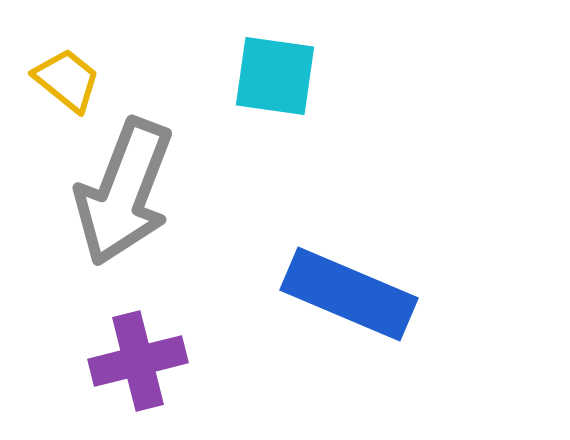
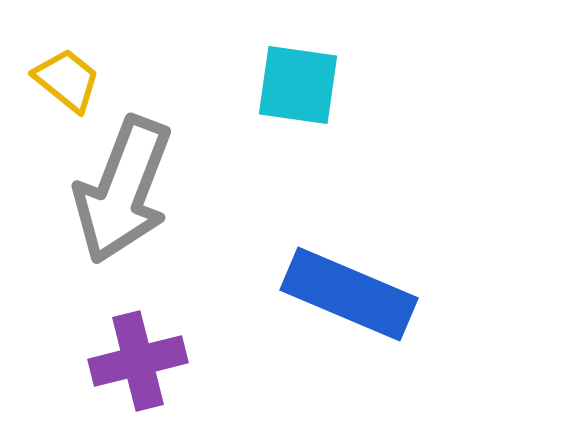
cyan square: moved 23 px right, 9 px down
gray arrow: moved 1 px left, 2 px up
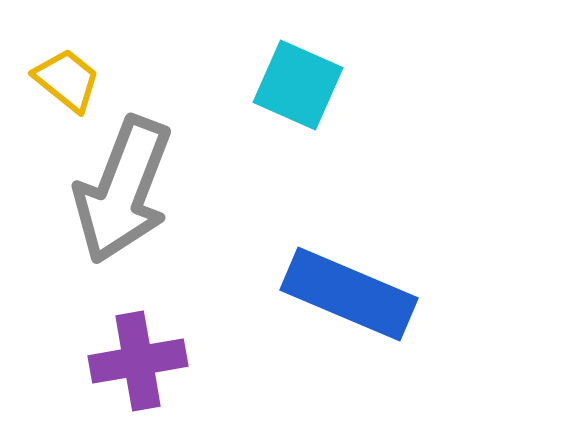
cyan square: rotated 16 degrees clockwise
purple cross: rotated 4 degrees clockwise
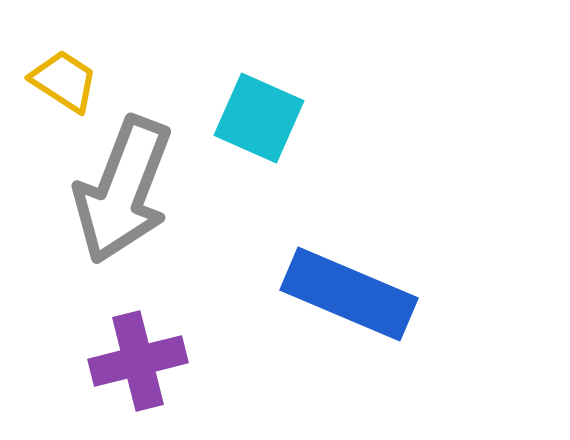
yellow trapezoid: moved 3 px left, 1 px down; rotated 6 degrees counterclockwise
cyan square: moved 39 px left, 33 px down
purple cross: rotated 4 degrees counterclockwise
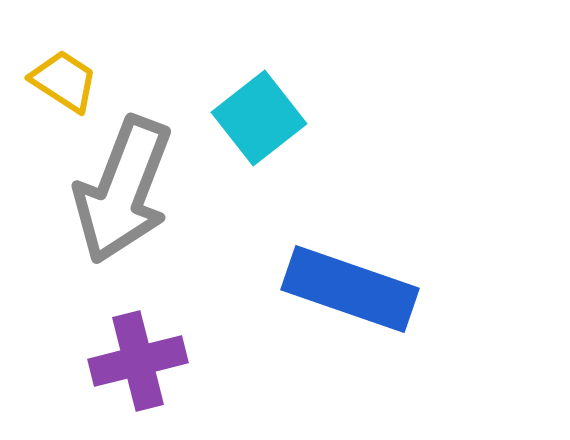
cyan square: rotated 28 degrees clockwise
blue rectangle: moved 1 px right, 5 px up; rotated 4 degrees counterclockwise
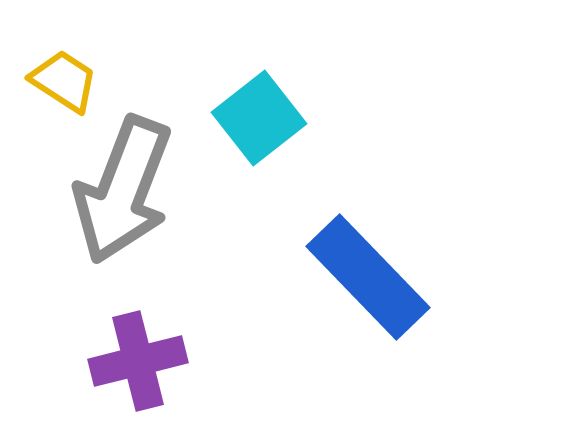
blue rectangle: moved 18 px right, 12 px up; rotated 27 degrees clockwise
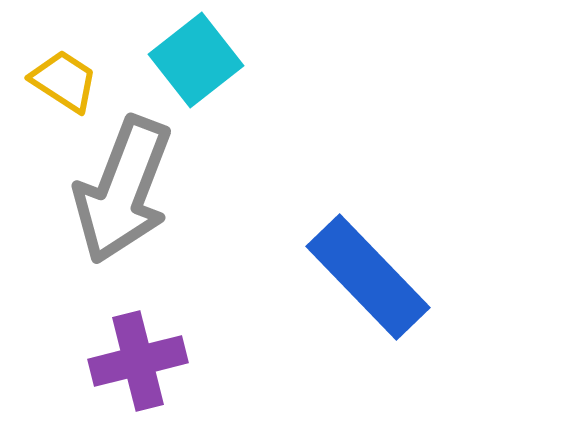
cyan square: moved 63 px left, 58 px up
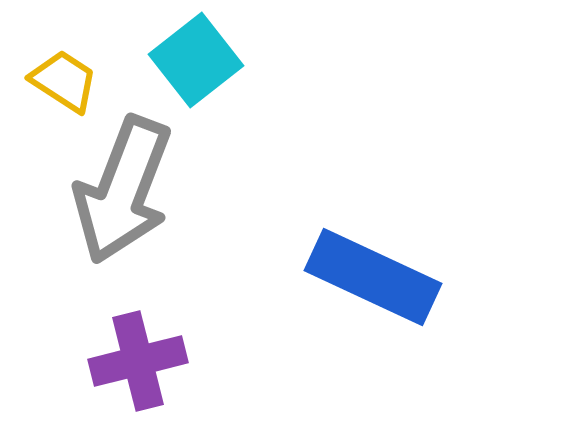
blue rectangle: moved 5 px right; rotated 21 degrees counterclockwise
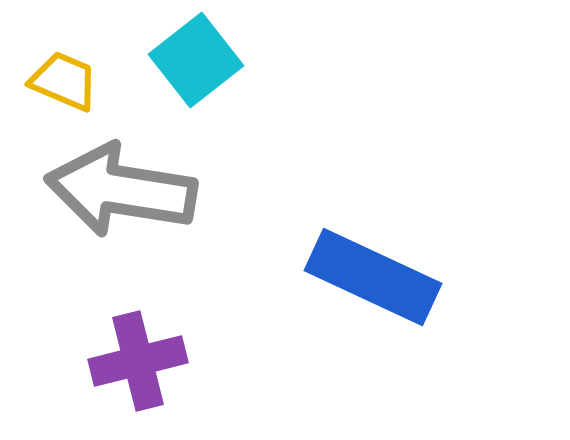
yellow trapezoid: rotated 10 degrees counterclockwise
gray arrow: moved 2 px left; rotated 78 degrees clockwise
